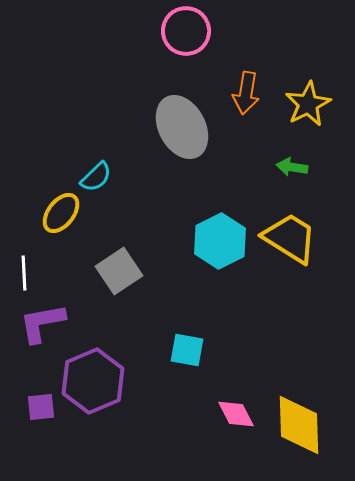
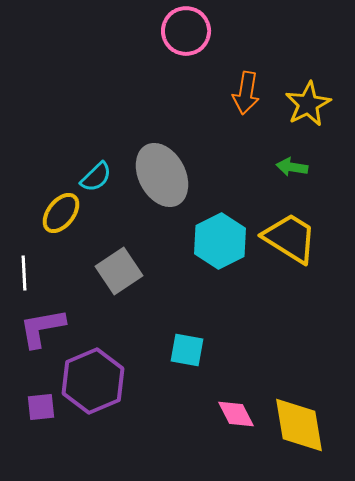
gray ellipse: moved 20 px left, 48 px down
purple L-shape: moved 5 px down
yellow diamond: rotated 8 degrees counterclockwise
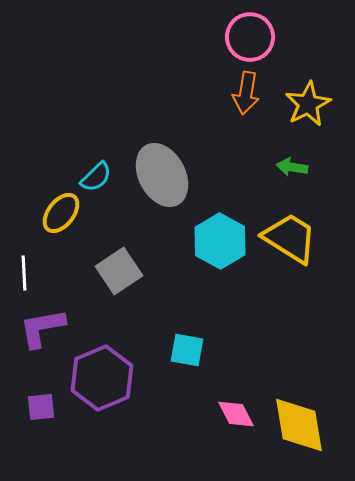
pink circle: moved 64 px right, 6 px down
cyan hexagon: rotated 4 degrees counterclockwise
purple hexagon: moved 9 px right, 3 px up
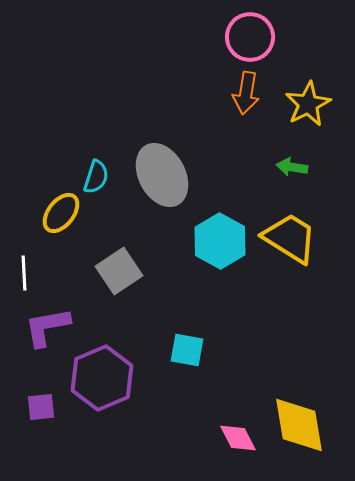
cyan semicircle: rotated 28 degrees counterclockwise
purple L-shape: moved 5 px right, 1 px up
pink diamond: moved 2 px right, 24 px down
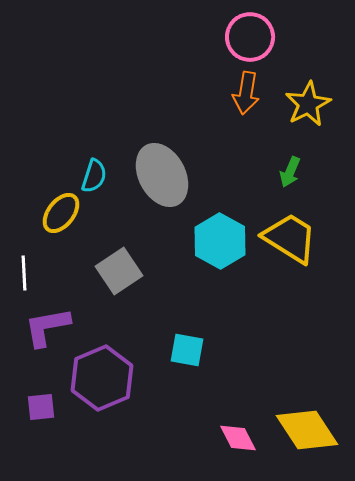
green arrow: moved 2 px left, 5 px down; rotated 76 degrees counterclockwise
cyan semicircle: moved 2 px left, 1 px up
yellow diamond: moved 8 px right, 5 px down; rotated 24 degrees counterclockwise
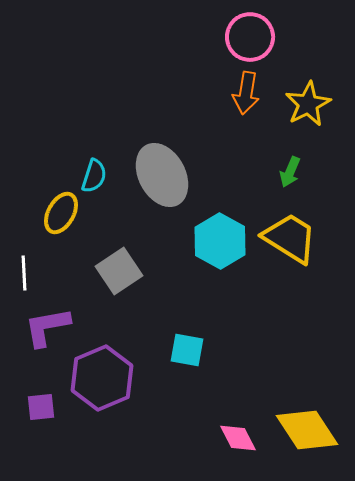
yellow ellipse: rotated 9 degrees counterclockwise
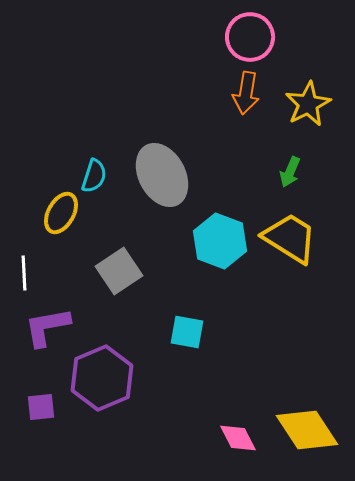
cyan hexagon: rotated 8 degrees counterclockwise
cyan square: moved 18 px up
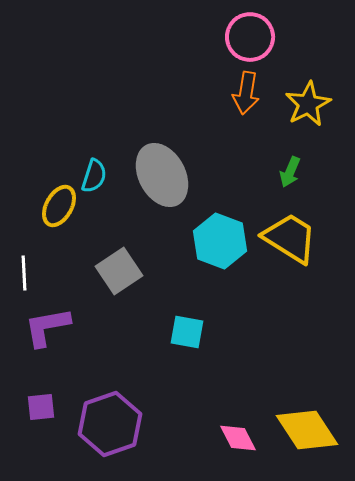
yellow ellipse: moved 2 px left, 7 px up
purple hexagon: moved 8 px right, 46 px down; rotated 4 degrees clockwise
